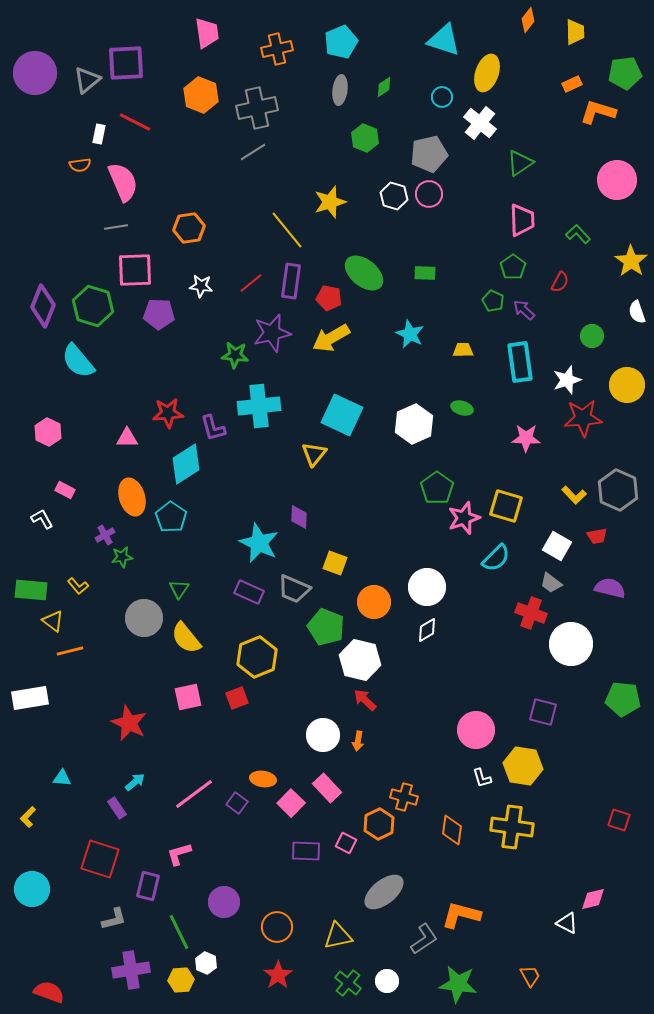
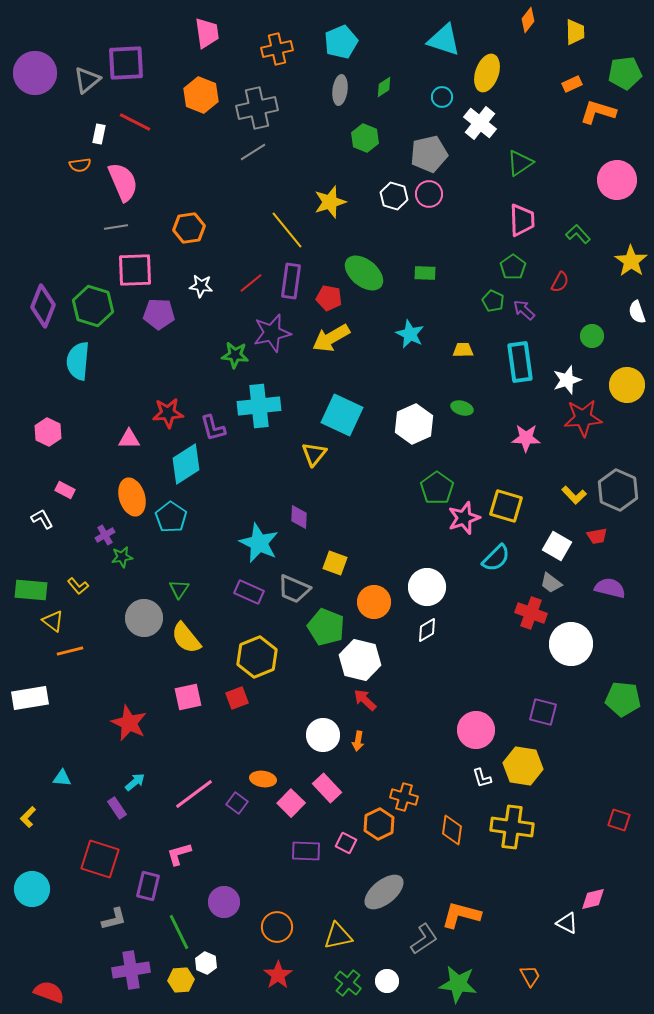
cyan semicircle at (78, 361): rotated 45 degrees clockwise
pink triangle at (127, 438): moved 2 px right, 1 px down
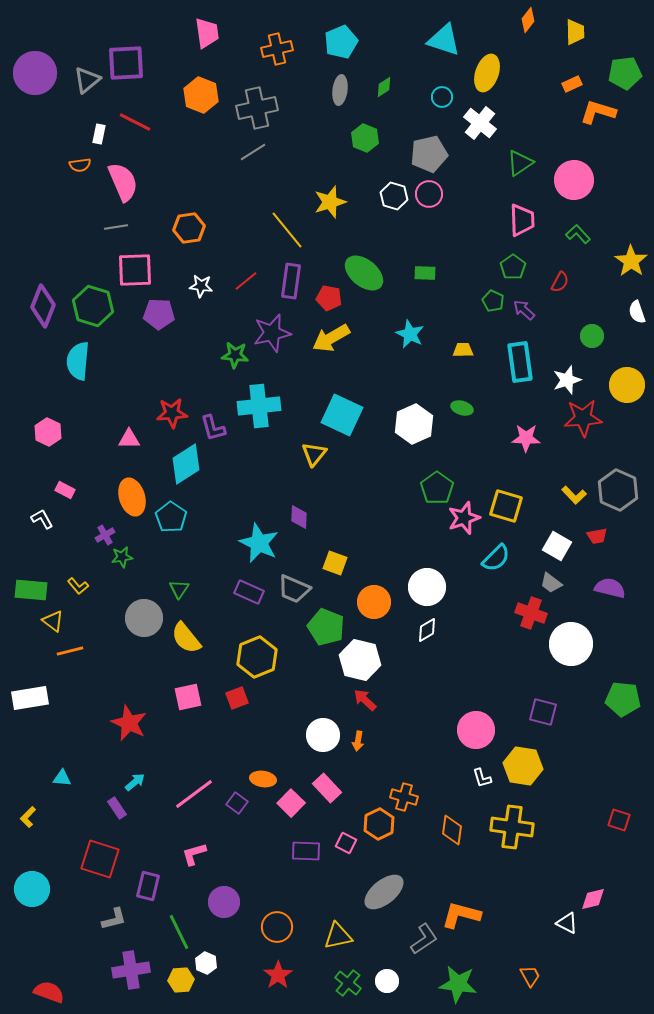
pink circle at (617, 180): moved 43 px left
red line at (251, 283): moved 5 px left, 2 px up
red star at (168, 413): moved 4 px right
pink L-shape at (179, 854): moved 15 px right
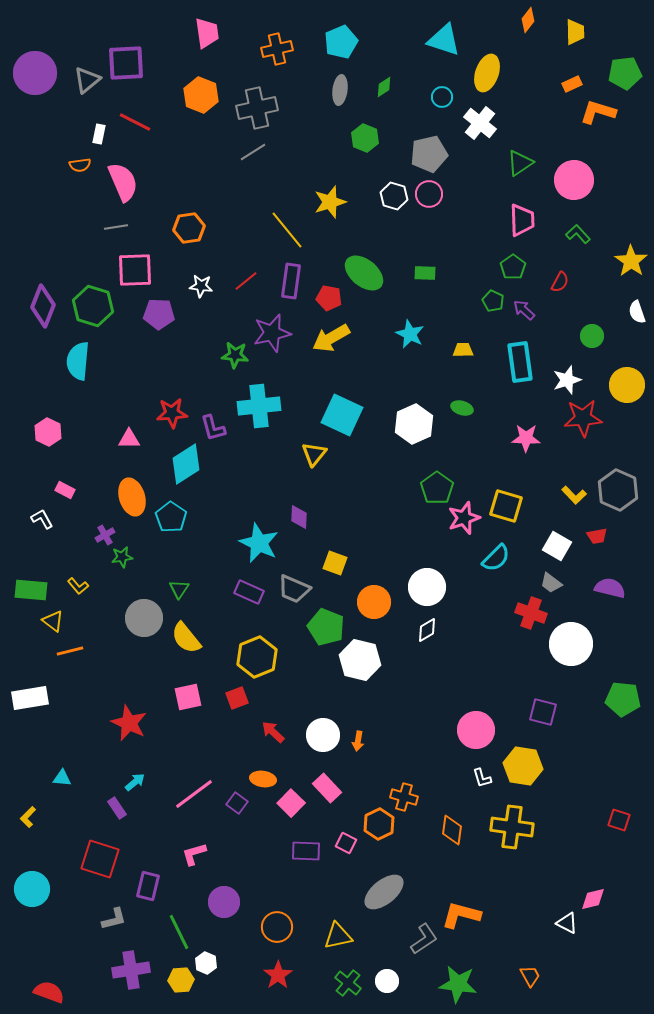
red arrow at (365, 700): moved 92 px left, 32 px down
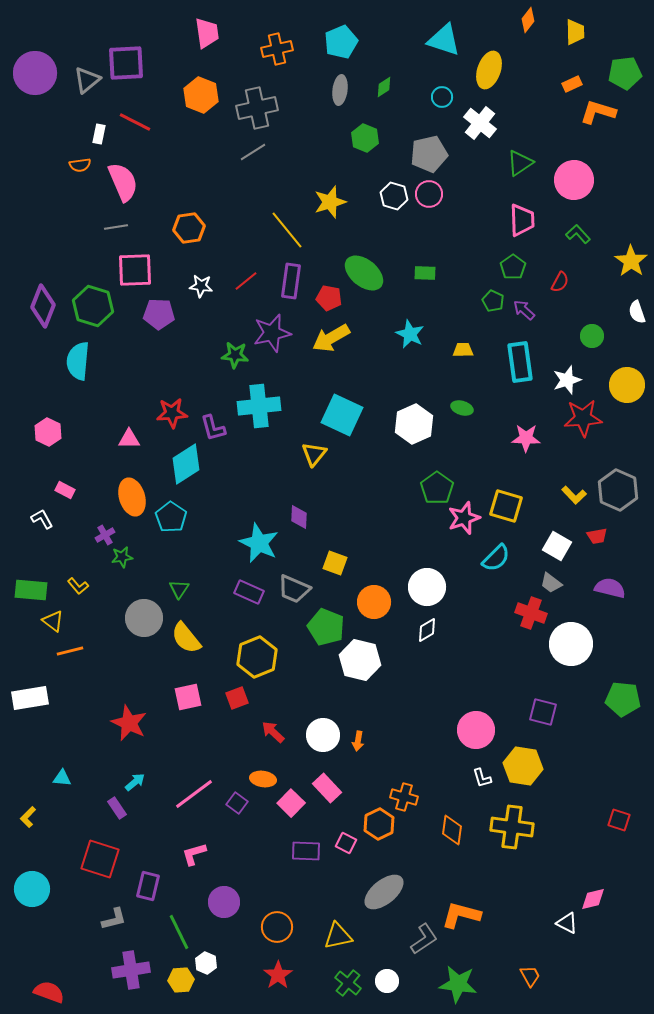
yellow ellipse at (487, 73): moved 2 px right, 3 px up
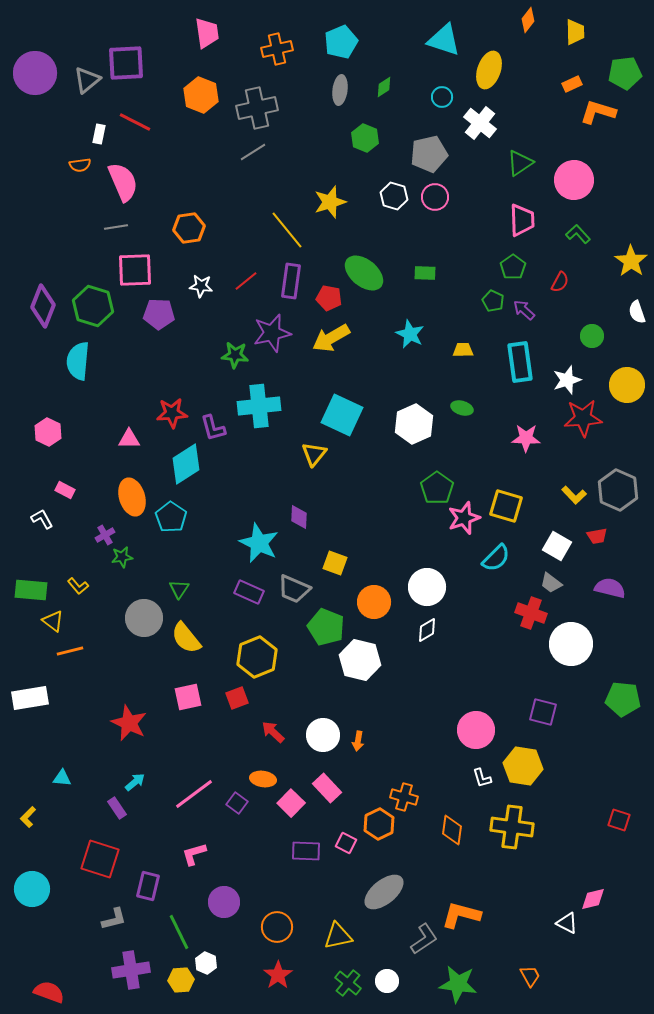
pink circle at (429, 194): moved 6 px right, 3 px down
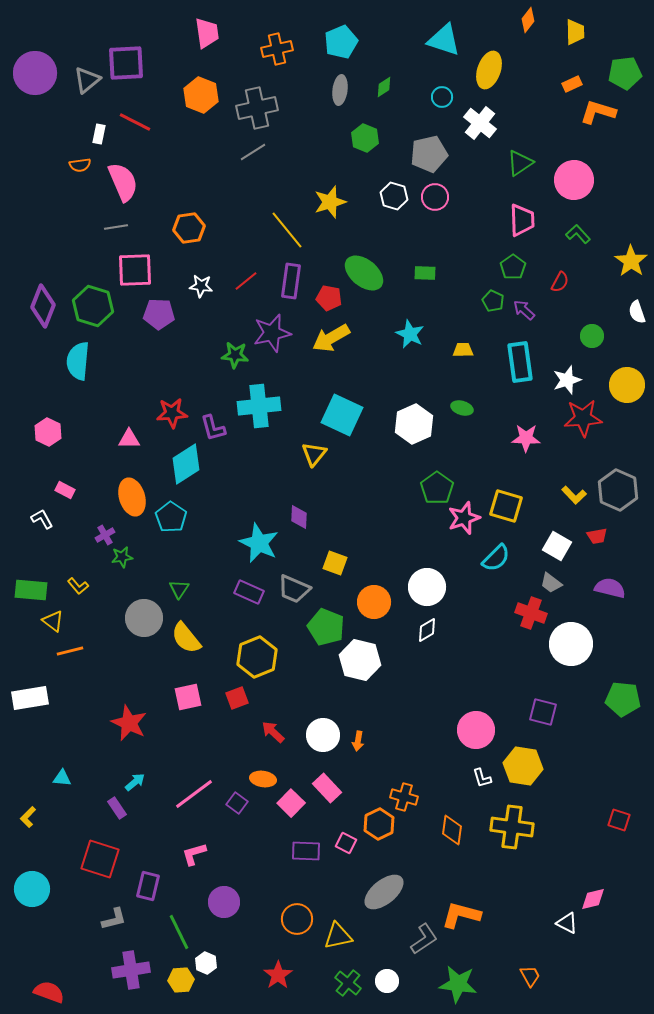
orange circle at (277, 927): moved 20 px right, 8 px up
